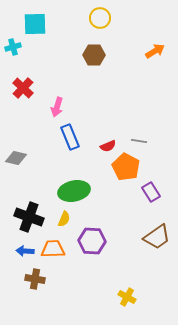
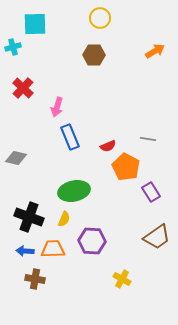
gray line: moved 9 px right, 2 px up
yellow cross: moved 5 px left, 18 px up
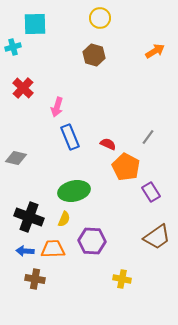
brown hexagon: rotated 15 degrees clockwise
gray line: moved 2 px up; rotated 63 degrees counterclockwise
red semicircle: moved 2 px up; rotated 133 degrees counterclockwise
yellow cross: rotated 18 degrees counterclockwise
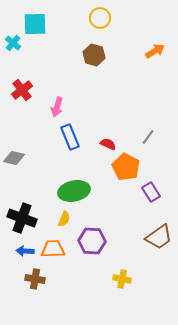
cyan cross: moved 4 px up; rotated 35 degrees counterclockwise
red cross: moved 1 px left, 2 px down; rotated 10 degrees clockwise
gray diamond: moved 2 px left
black cross: moved 7 px left, 1 px down
brown trapezoid: moved 2 px right
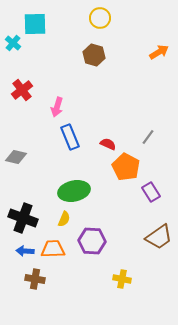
orange arrow: moved 4 px right, 1 px down
gray diamond: moved 2 px right, 1 px up
black cross: moved 1 px right
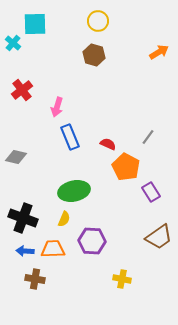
yellow circle: moved 2 px left, 3 px down
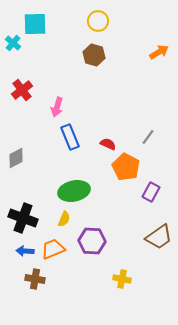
gray diamond: moved 1 px down; rotated 40 degrees counterclockwise
purple rectangle: rotated 60 degrees clockwise
orange trapezoid: rotated 20 degrees counterclockwise
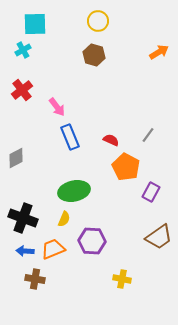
cyan cross: moved 10 px right, 7 px down; rotated 21 degrees clockwise
pink arrow: rotated 54 degrees counterclockwise
gray line: moved 2 px up
red semicircle: moved 3 px right, 4 px up
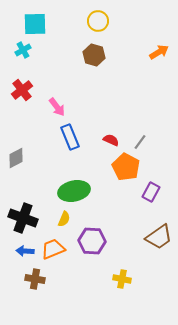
gray line: moved 8 px left, 7 px down
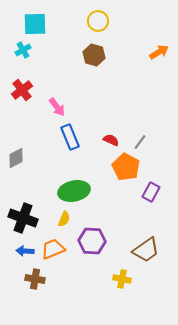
brown trapezoid: moved 13 px left, 13 px down
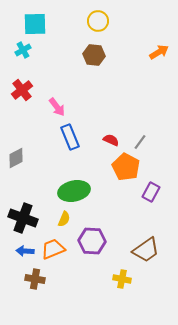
brown hexagon: rotated 10 degrees counterclockwise
